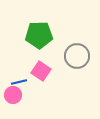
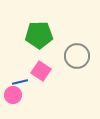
blue line: moved 1 px right
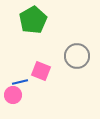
green pentagon: moved 6 px left, 15 px up; rotated 28 degrees counterclockwise
pink square: rotated 12 degrees counterclockwise
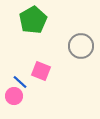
gray circle: moved 4 px right, 10 px up
blue line: rotated 56 degrees clockwise
pink circle: moved 1 px right, 1 px down
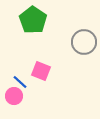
green pentagon: rotated 8 degrees counterclockwise
gray circle: moved 3 px right, 4 px up
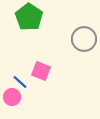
green pentagon: moved 4 px left, 3 px up
gray circle: moved 3 px up
pink circle: moved 2 px left, 1 px down
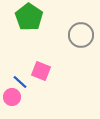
gray circle: moved 3 px left, 4 px up
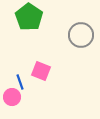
blue line: rotated 28 degrees clockwise
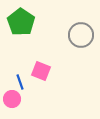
green pentagon: moved 8 px left, 5 px down
pink circle: moved 2 px down
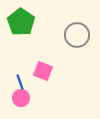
gray circle: moved 4 px left
pink square: moved 2 px right
pink circle: moved 9 px right, 1 px up
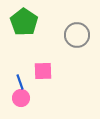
green pentagon: moved 3 px right
pink square: rotated 24 degrees counterclockwise
